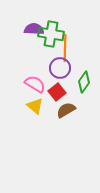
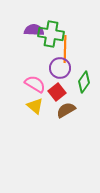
purple semicircle: moved 1 px down
orange line: moved 1 px down
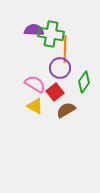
red square: moved 2 px left
yellow triangle: rotated 12 degrees counterclockwise
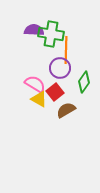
orange line: moved 1 px right, 1 px down
yellow triangle: moved 4 px right, 7 px up
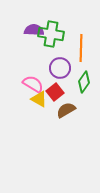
orange line: moved 15 px right, 2 px up
pink semicircle: moved 2 px left
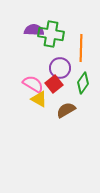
green diamond: moved 1 px left, 1 px down
red square: moved 1 px left, 8 px up
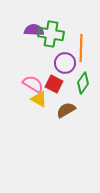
purple circle: moved 5 px right, 5 px up
red square: rotated 24 degrees counterclockwise
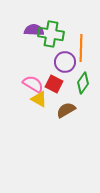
purple circle: moved 1 px up
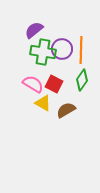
purple semicircle: rotated 42 degrees counterclockwise
green cross: moved 8 px left, 18 px down
orange line: moved 2 px down
purple circle: moved 3 px left, 13 px up
green diamond: moved 1 px left, 3 px up
yellow triangle: moved 4 px right, 4 px down
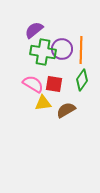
red square: rotated 18 degrees counterclockwise
yellow triangle: rotated 36 degrees counterclockwise
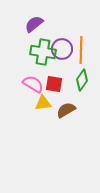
purple semicircle: moved 6 px up
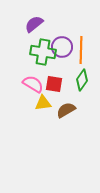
purple circle: moved 2 px up
